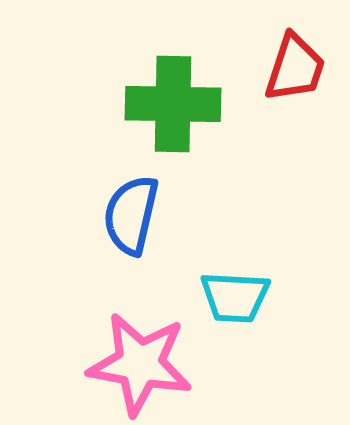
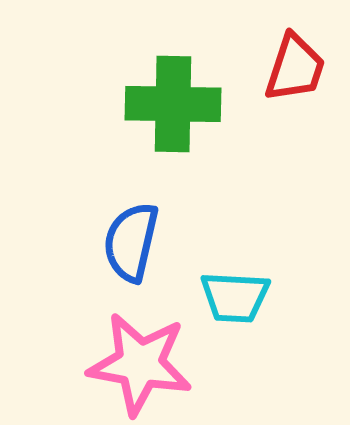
blue semicircle: moved 27 px down
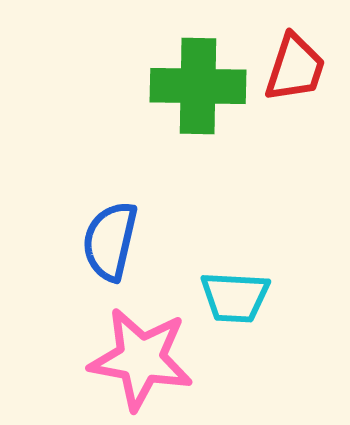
green cross: moved 25 px right, 18 px up
blue semicircle: moved 21 px left, 1 px up
pink star: moved 1 px right, 5 px up
